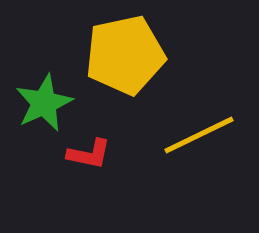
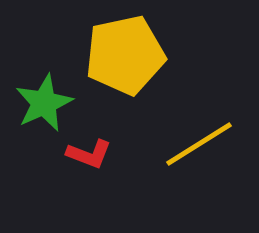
yellow line: moved 9 px down; rotated 6 degrees counterclockwise
red L-shape: rotated 9 degrees clockwise
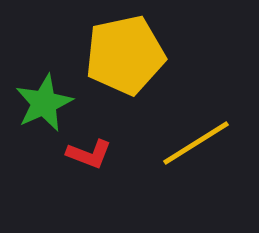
yellow line: moved 3 px left, 1 px up
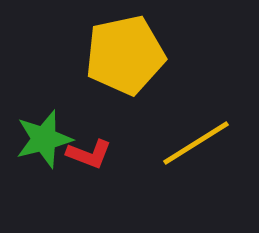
green star: moved 36 px down; rotated 10 degrees clockwise
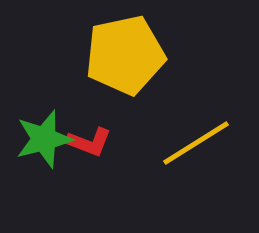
red L-shape: moved 12 px up
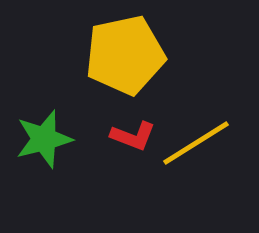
red L-shape: moved 44 px right, 6 px up
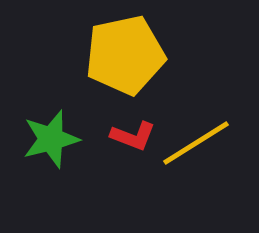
green star: moved 7 px right
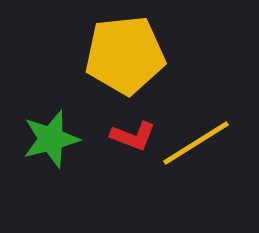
yellow pentagon: rotated 6 degrees clockwise
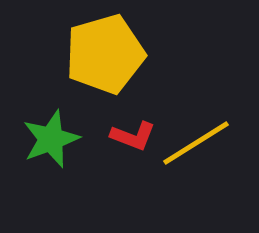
yellow pentagon: moved 20 px left, 1 px up; rotated 10 degrees counterclockwise
green star: rotated 6 degrees counterclockwise
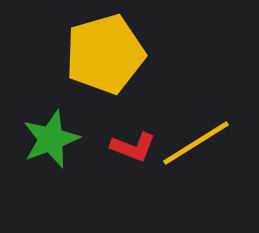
red L-shape: moved 11 px down
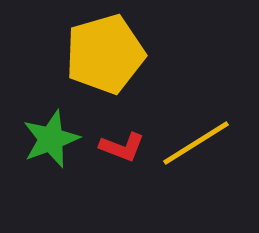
red L-shape: moved 11 px left
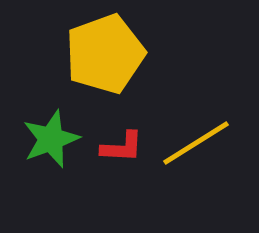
yellow pentagon: rotated 4 degrees counterclockwise
red L-shape: rotated 18 degrees counterclockwise
